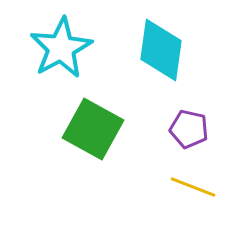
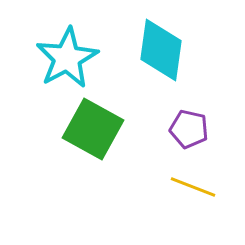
cyan star: moved 6 px right, 10 px down
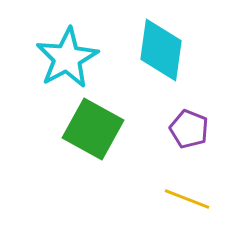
purple pentagon: rotated 9 degrees clockwise
yellow line: moved 6 px left, 12 px down
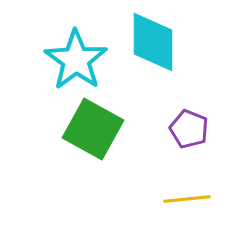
cyan diamond: moved 8 px left, 8 px up; rotated 8 degrees counterclockwise
cyan star: moved 9 px right, 2 px down; rotated 8 degrees counterclockwise
yellow line: rotated 27 degrees counterclockwise
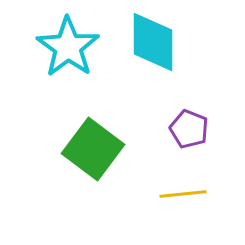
cyan star: moved 8 px left, 13 px up
green square: moved 20 px down; rotated 8 degrees clockwise
yellow line: moved 4 px left, 5 px up
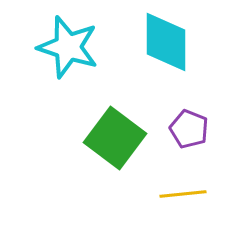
cyan diamond: moved 13 px right
cyan star: rotated 18 degrees counterclockwise
green square: moved 22 px right, 11 px up
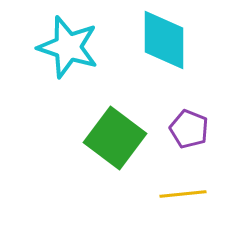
cyan diamond: moved 2 px left, 2 px up
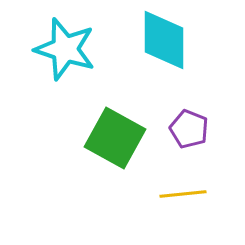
cyan star: moved 3 px left, 2 px down
green square: rotated 8 degrees counterclockwise
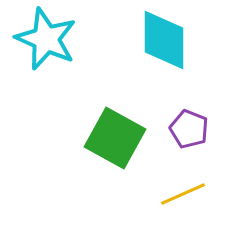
cyan star: moved 19 px left, 10 px up; rotated 6 degrees clockwise
yellow line: rotated 18 degrees counterclockwise
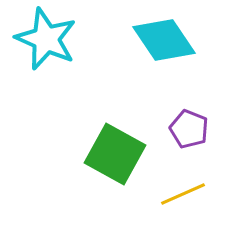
cyan diamond: rotated 34 degrees counterclockwise
green square: moved 16 px down
